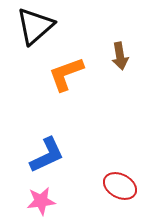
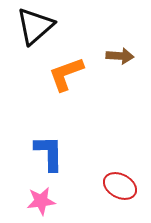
brown arrow: rotated 76 degrees counterclockwise
blue L-shape: moved 2 px right, 2 px up; rotated 66 degrees counterclockwise
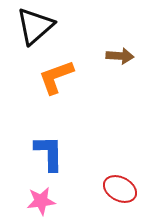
orange L-shape: moved 10 px left, 3 px down
red ellipse: moved 3 px down
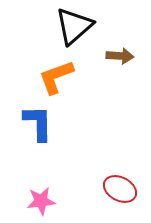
black triangle: moved 39 px right
blue L-shape: moved 11 px left, 30 px up
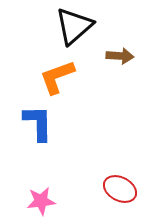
orange L-shape: moved 1 px right
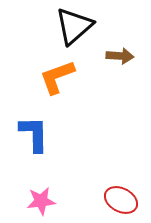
blue L-shape: moved 4 px left, 11 px down
red ellipse: moved 1 px right, 11 px down
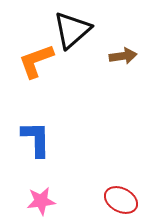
black triangle: moved 2 px left, 4 px down
brown arrow: moved 3 px right; rotated 12 degrees counterclockwise
orange L-shape: moved 21 px left, 16 px up
blue L-shape: moved 2 px right, 5 px down
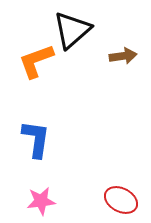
blue L-shape: rotated 9 degrees clockwise
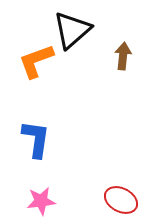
brown arrow: rotated 76 degrees counterclockwise
